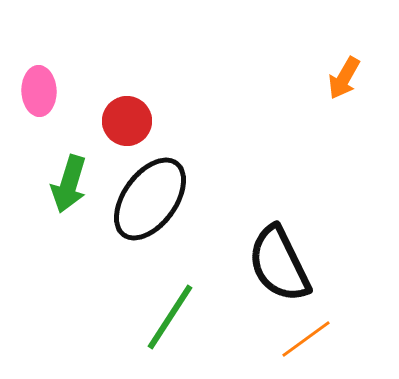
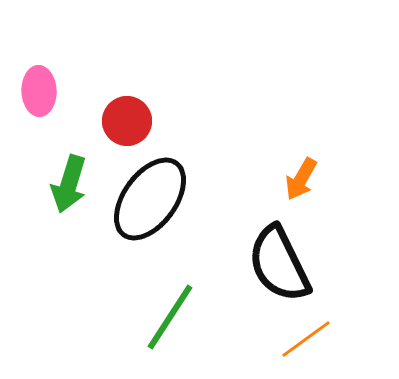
orange arrow: moved 43 px left, 101 px down
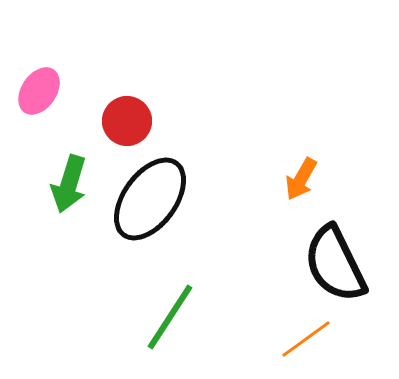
pink ellipse: rotated 36 degrees clockwise
black semicircle: moved 56 px right
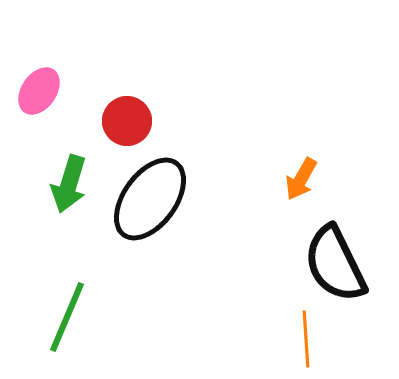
green line: moved 103 px left; rotated 10 degrees counterclockwise
orange line: rotated 58 degrees counterclockwise
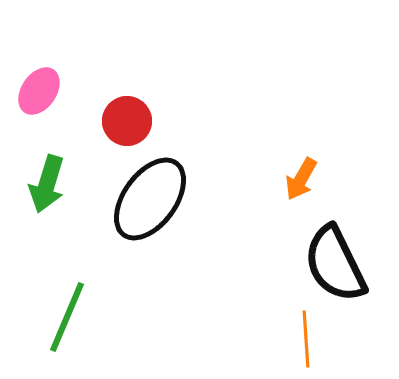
green arrow: moved 22 px left
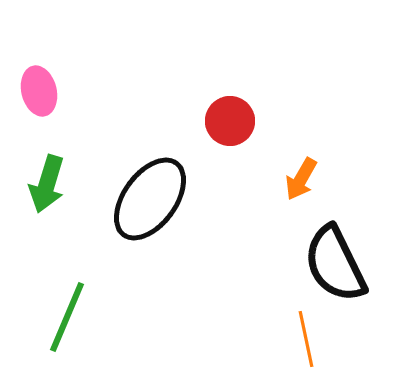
pink ellipse: rotated 48 degrees counterclockwise
red circle: moved 103 px right
orange line: rotated 8 degrees counterclockwise
